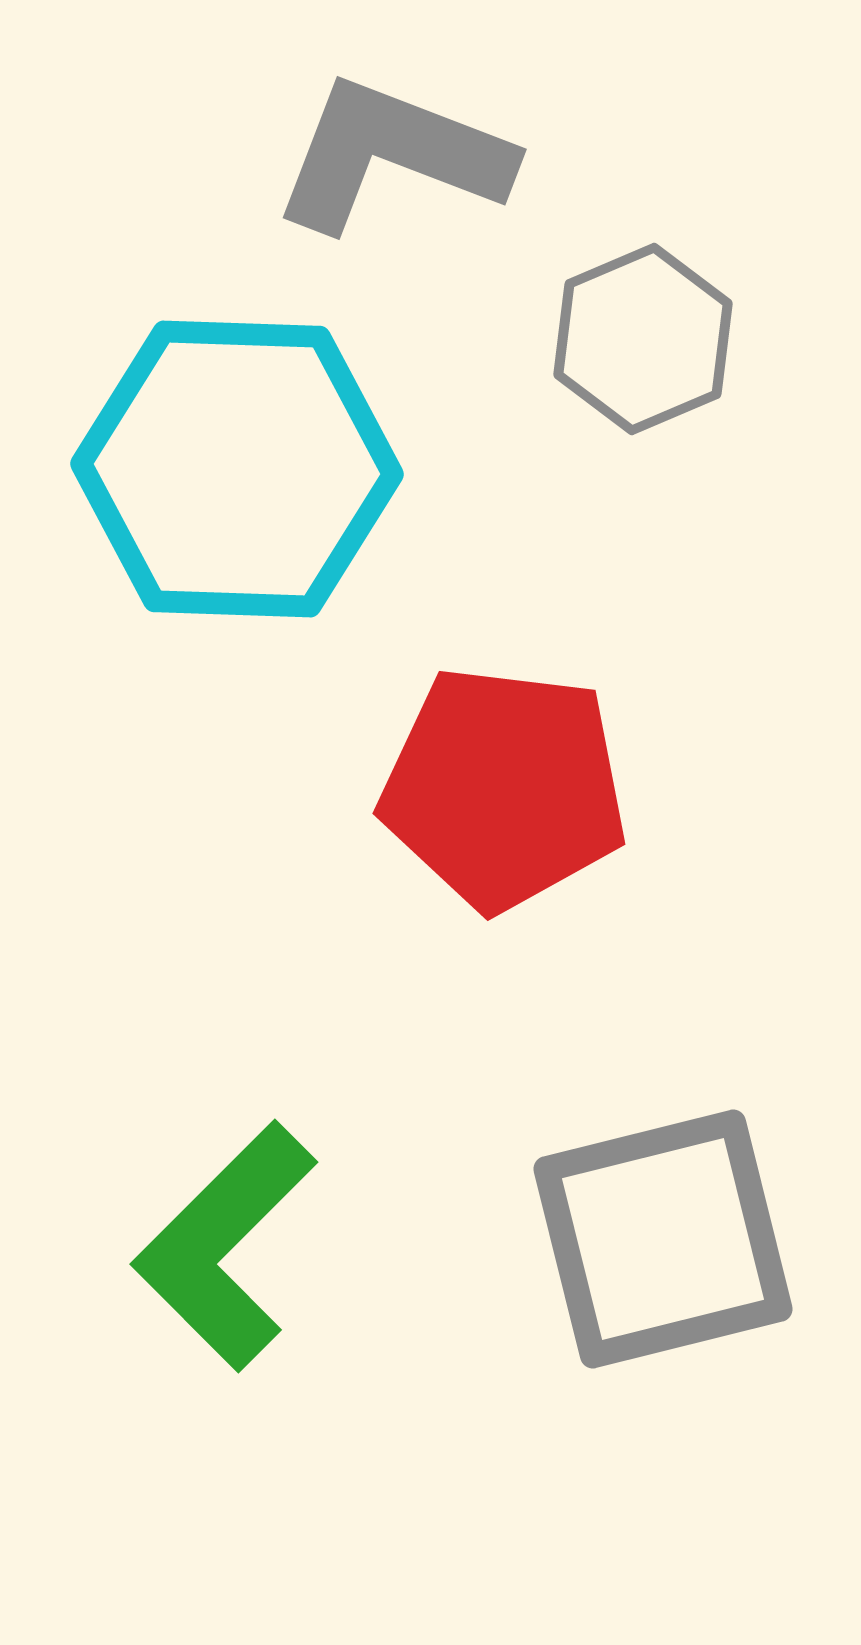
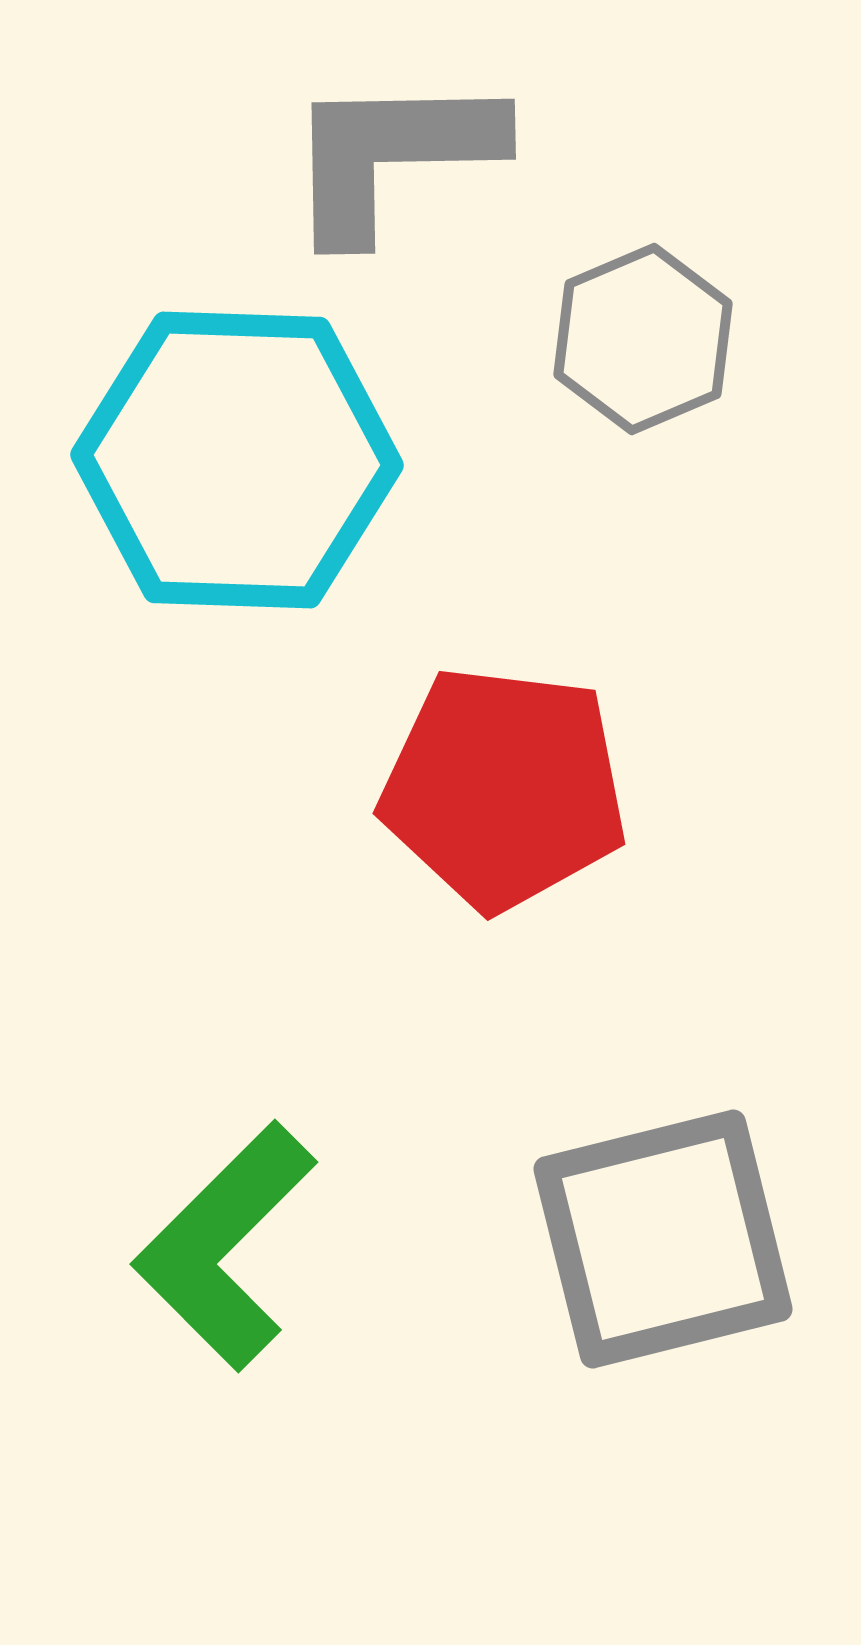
gray L-shape: rotated 22 degrees counterclockwise
cyan hexagon: moved 9 px up
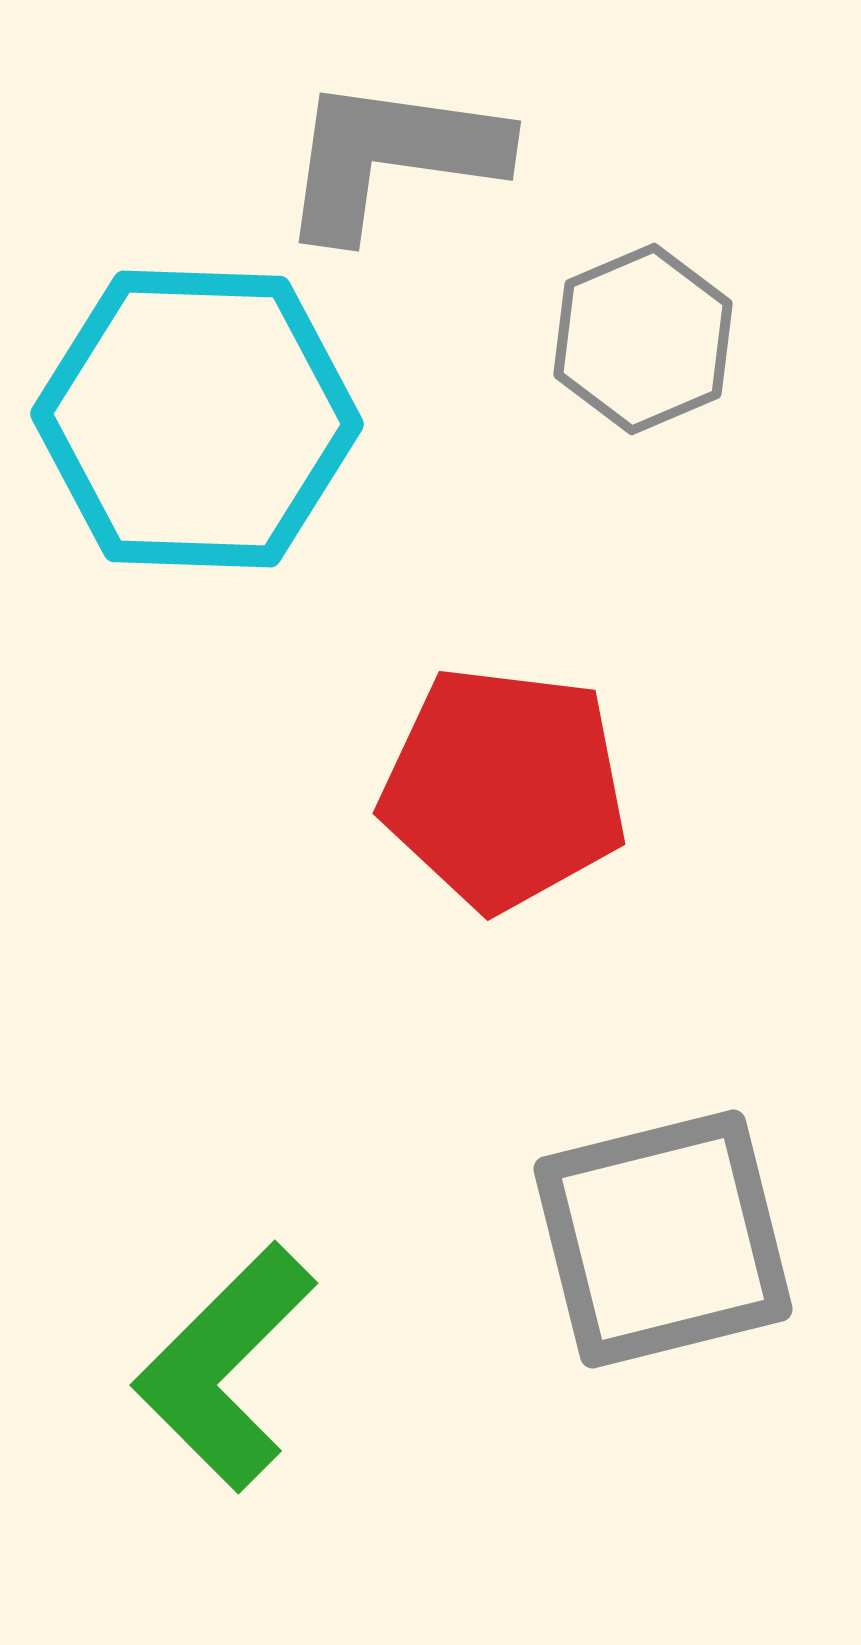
gray L-shape: moved 1 px left, 2 px down; rotated 9 degrees clockwise
cyan hexagon: moved 40 px left, 41 px up
green L-shape: moved 121 px down
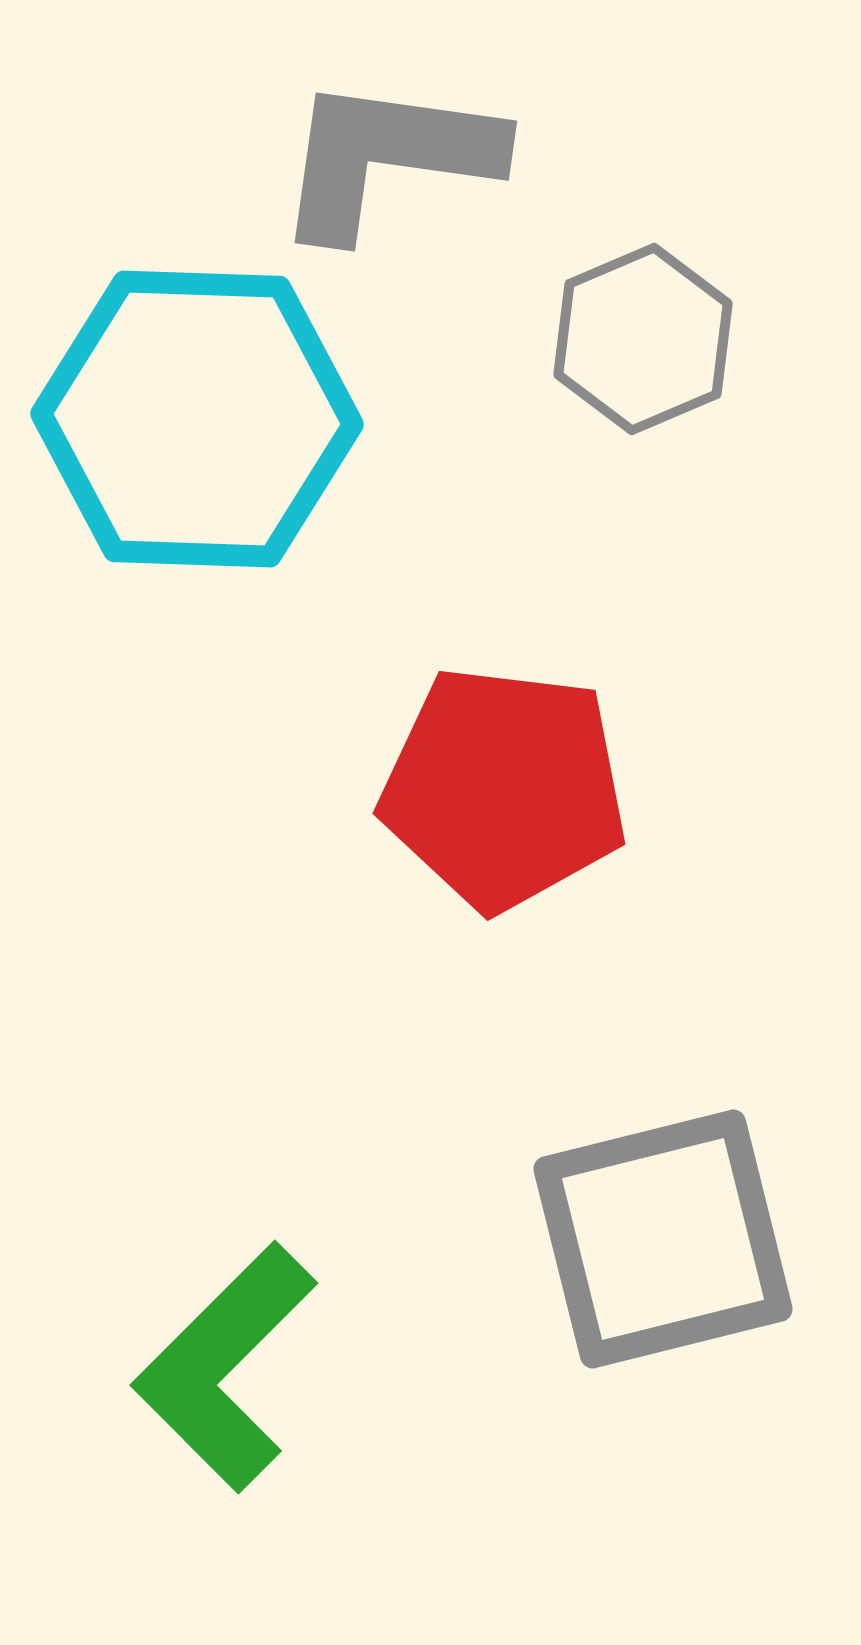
gray L-shape: moved 4 px left
